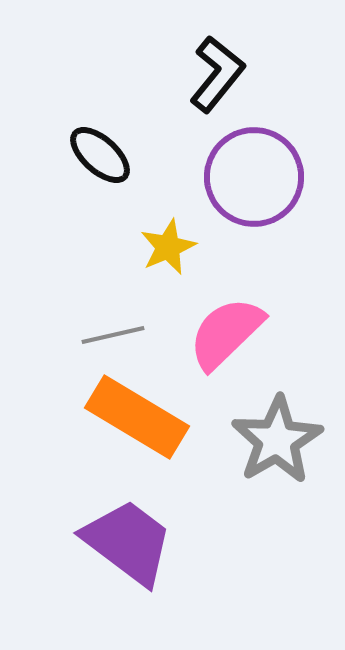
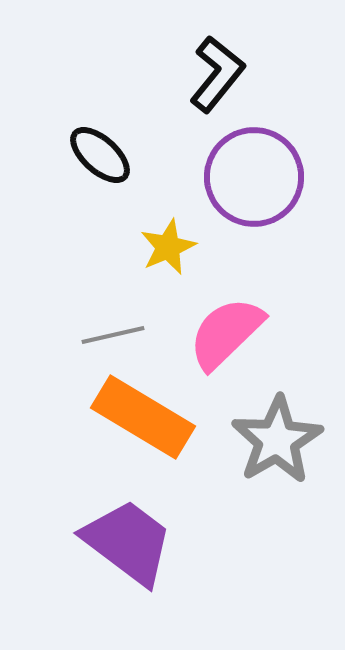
orange rectangle: moved 6 px right
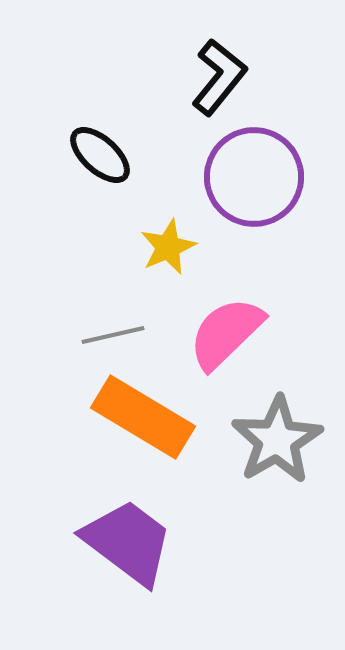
black L-shape: moved 2 px right, 3 px down
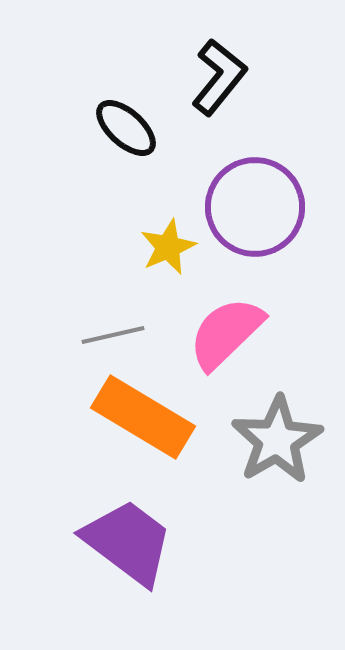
black ellipse: moved 26 px right, 27 px up
purple circle: moved 1 px right, 30 px down
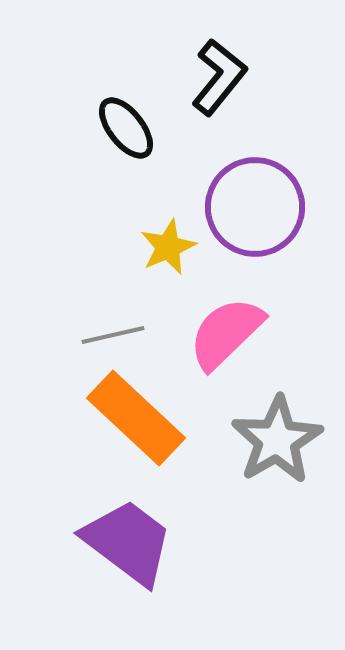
black ellipse: rotated 10 degrees clockwise
orange rectangle: moved 7 px left, 1 px down; rotated 12 degrees clockwise
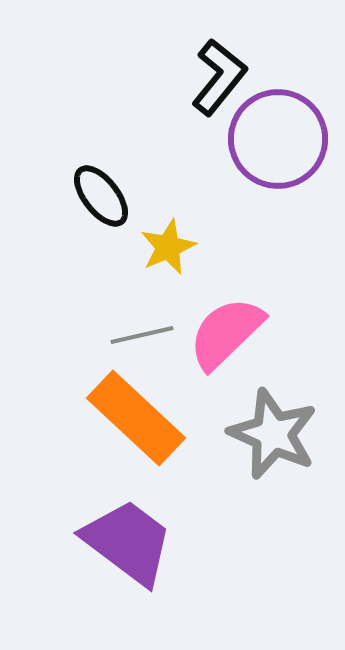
black ellipse: moved 25 px left, 68 px down
purple circle: moved 23 px right, 68 px up
gray line: moved 29 px right
gray star: moved 4 px left, 6 px up; rotated 18 degrees counterclockwise
